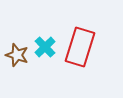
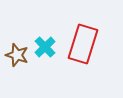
red rectangle: moved 3 px right, 3 px up
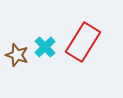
red rectangle: moved 2 px up; rotated 15 degrees clockwise
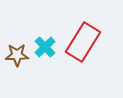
brown star: rotated 20 degrees counterclockwise
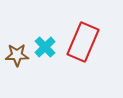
red rectangle: rotated 9 degrees counterclockwise
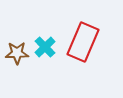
brown star: moved 2 px up
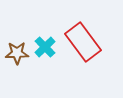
red rectangle: rotated 60 degrees counterclockwise
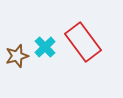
brown star: moved 3 px down; rotated 15 degrees counterclockwise
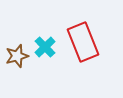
red rectangle: rotated 15 degrees clockwise
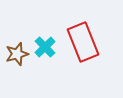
brown star: moved 2 px up
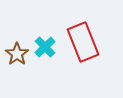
brown star: rotated 20 degrees counterclockwise
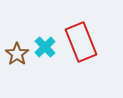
red rectangle: moved 2 px left
